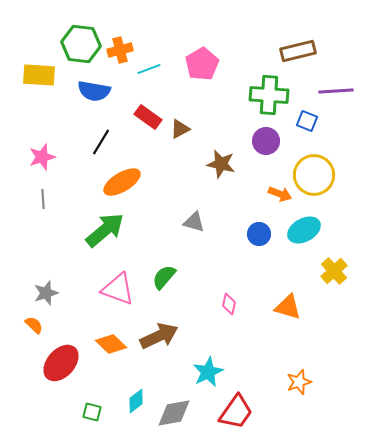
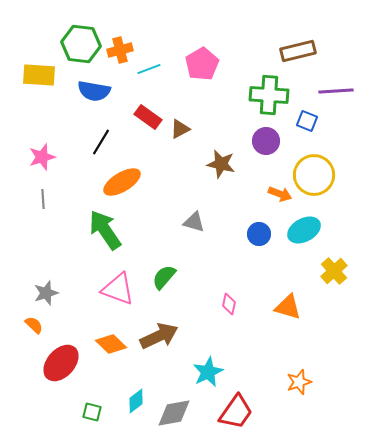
green arrow: rotated 84 degrees counterclockwise
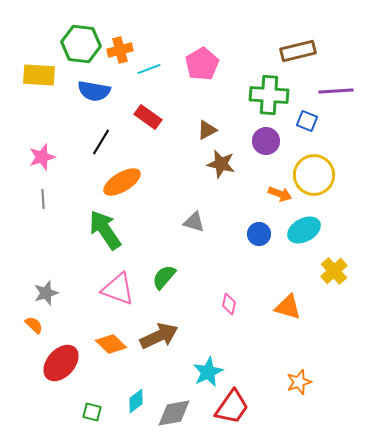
brown triangle: moved 27 px right, 1 px down
red trapezoid: moved 4 px left, 5 px up
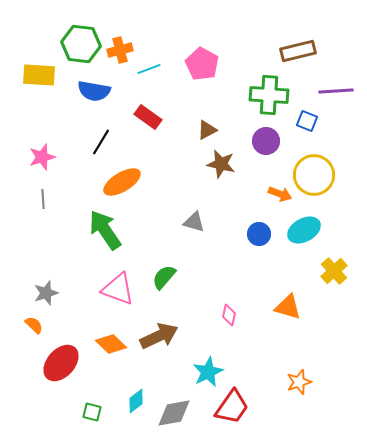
pink pentagon: rotated 12 degrees counterclockwise
pink diamond: moved 11 px down
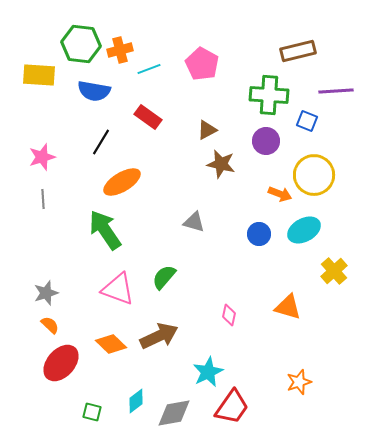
orange semicircle: moved 16 px right
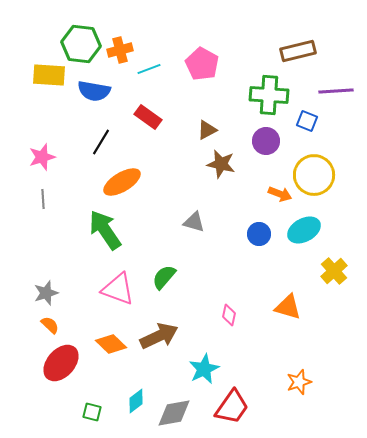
yellow rectangle: moved 10 px right
cyan star: moved 4 px left, 3 px up
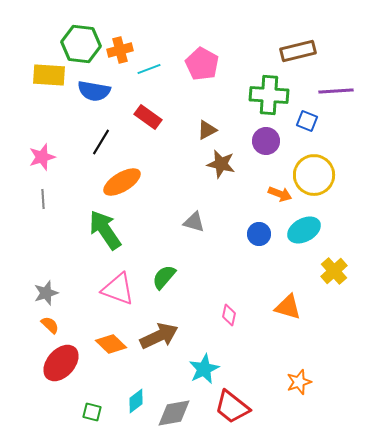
red trapezoid: rotated 93 degrees clockwise
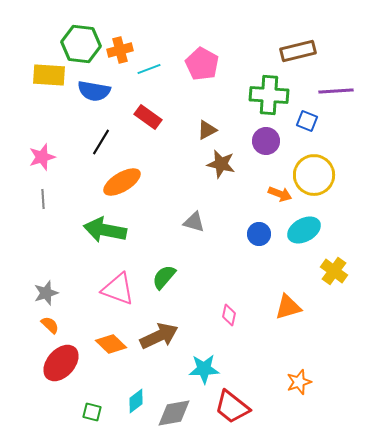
green arrow: rotated 45 degrees counterclockwise
yellow cross: rotated 12 degrees counterclockwise
orange triangle: rotated 32 degrees counterclockwise
cyan star: rotated 24 degrees clockwise
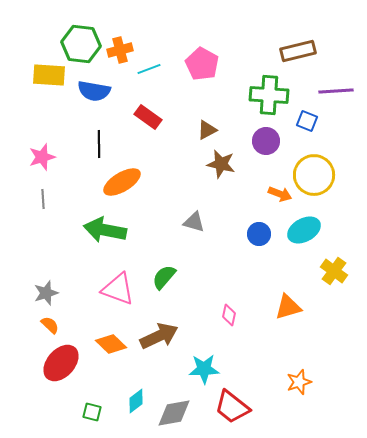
black line: moved 2 px left, 2 px down; rotated 32 degrees counterclockwise
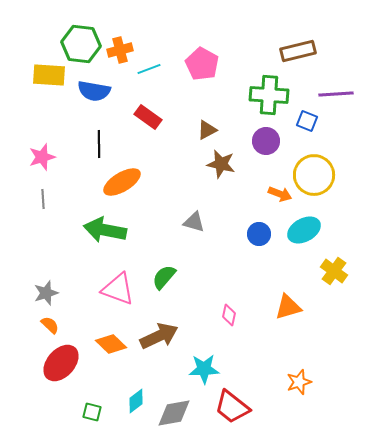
purple line: moved 3 px down
